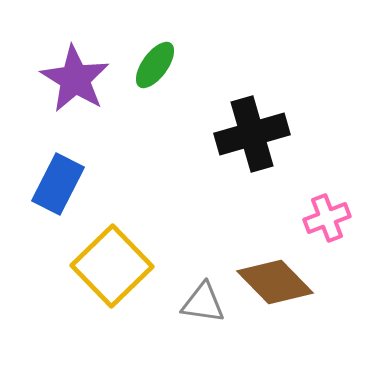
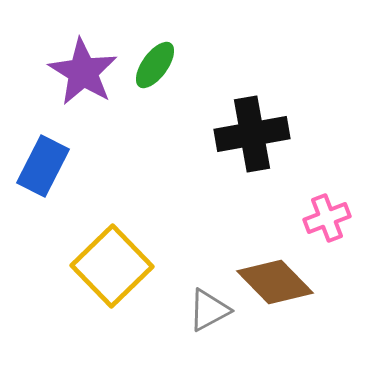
purple star: moved 8 px right, 7 px up
black cross: rotated 6 degrees clockwise
blue rectangle: moved 15 px left, 18 px up
gray triangle: moved 6 px right, 7 px down; rotated 36 degrees counterclockwise
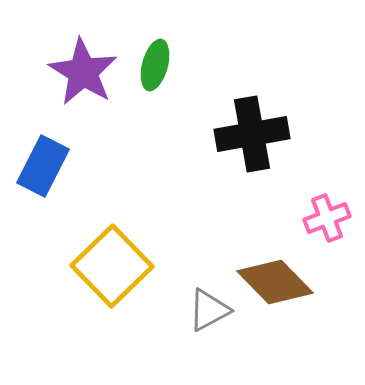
green ellipse: rotated 21 degrees counterclockwise
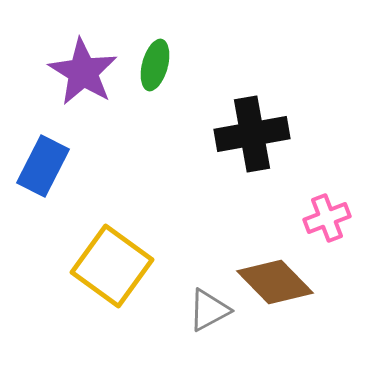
yellow square: rotated 10 degrees counterclockwise
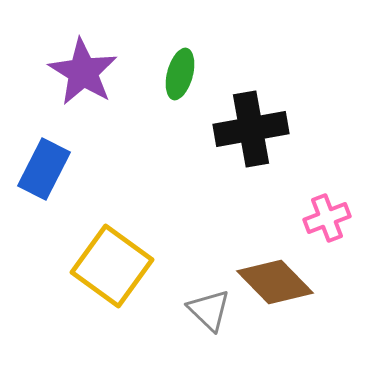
green ellipse: moved 25 px right, 9 px down
black cross: moved 1 px left, 5 px up
blue rectangle: moved 1 px right, 3 px down
gray triangle: rotated 48 degrees counterclockwise
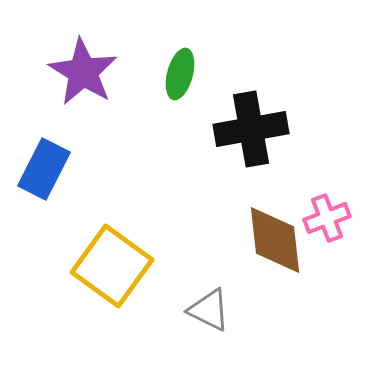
brown diamond: moved 42 px up; rotated 38 degrees clockwise
gray triangle: rotated 18 degrees counterclockwise
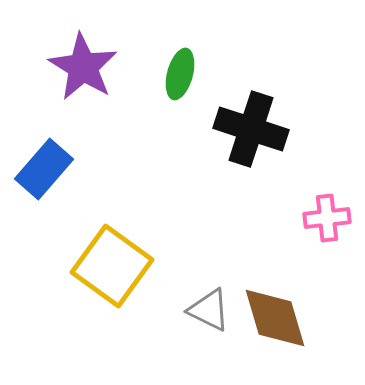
purple star: moved 5 px up
black cross: rotated 28 degrees clockwise
blue rectangle: rotated 14 degrees clockwise
pink cross: rotated 15 degrees clockwise
brown diamond: moved 78 px down; rotated 10 degrees counterclockwise
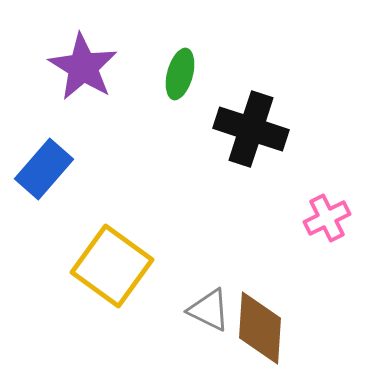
pink cross: rotated 21 degrees counterclockwise
brown diamond: moved 15 px left, 10 px down; rotated 20 degrees clockwise
